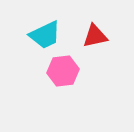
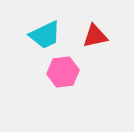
pink hexagon: moved 1 px down
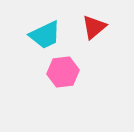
red triangle: moved 1 px left, 9 px up; rotated 28 degrees counterclockwise
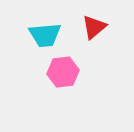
cyan trapezoid: rotated 20 degrees clockwise
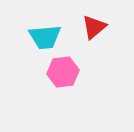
cyan trapezoid: moved 2 px down
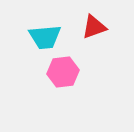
red triangle: rotated 20 degrees clockwise
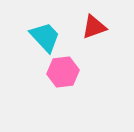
cyan trapezoid: rotated 128 degrees counterclockwise
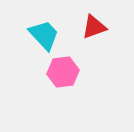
cyan trapezoid: moved 1 px left, 2 px up
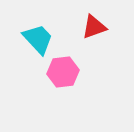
cyan trapezoid: moved 6 px left, 4 px down
